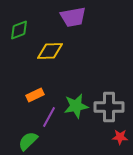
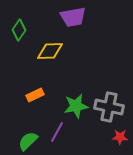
green diamond: rotated 35 degrees counterclockwise
gray cross: rotated 12 degrees clockwise
purple line: moved 8 px right, 15 px down
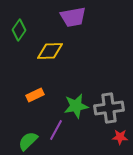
gray cross: moved 1 px down; rotated 20 degrees counterclockwise
purple line: moved 1 px left, 2 px up
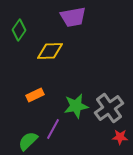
gray cross: rotated 28 degrees counterclockwise
purple line: moved 3 px left, 1 px up
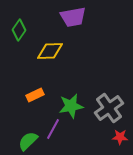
green star: moved 5 px left
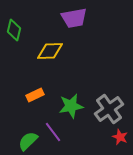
purple trapezoid: moved 1 px right, 1 px down
green diamond: moved 5 px left; rotated 20 degrees counterclockwise
gray cross: moved 1 px down
purple line: moved 3 px down; rotated 65 degrees counterclockwise
red star: rotated 21 degrees clockwise
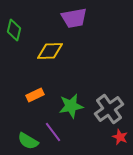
green semicircle: rotated 105 degrees counterclockwise
